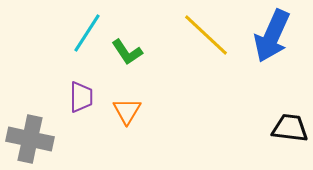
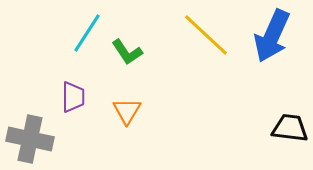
purple trapezoid: moved 8 px left
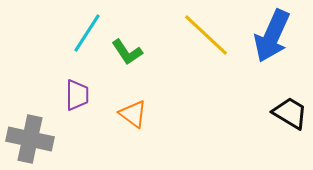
purple trapezoid: moved 4 px right, 2 px up
orange triangle: moved 6 px right, 3 px down; rotated 24 degrees counterclockwise
black trapezoid: moved 15 px up; rotated 24 degrees clockwise
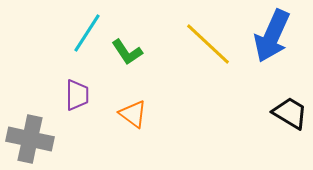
yellow line: moved 2 px right, 9 px down
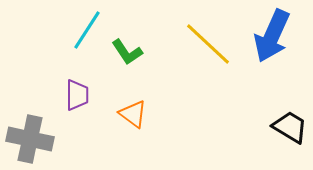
cyan line: moved 3 px up
black trapezoid: moved 14 px down
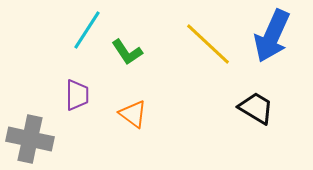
black trapezoid: moved 34 px left, 19 px up
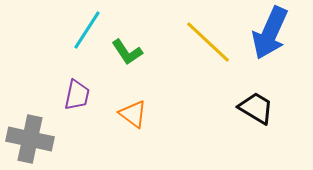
blue arrow: moved 2 px left, 3 px up
yellow line: moved 2 px up
purple trapezoid: rotated 12 degrees clockwise
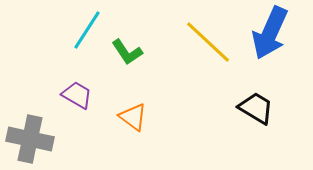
purple trapezoid: rotated 72 degrees counterclockwise
orange triangle: moved 3 px down
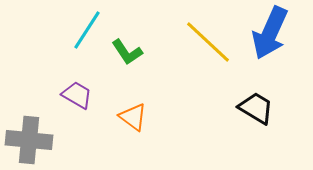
gray cross: moved 1 px left, 1 px down; rotated 6 degrees counterclockwise
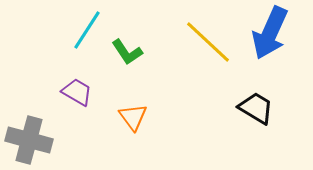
purple trapezoid: moved 3 px up
orange triangle: rotated 16 degrees clockwise
gray cross: rotated 9 degrees clockwise
